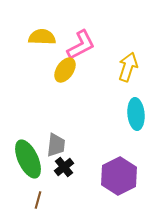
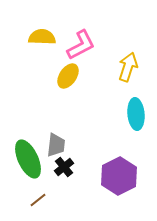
yellow ellipse: moved 3 px right, 6 px down
brown line: rotated 36 degrees clockwise
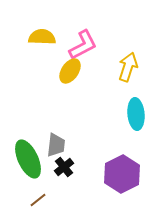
pink L-shape: moved 2 px right
yellow ellipse: moved 2 px right, 5 px up
purple hexagon: moved 3 px right, 2 px up
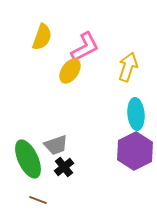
yellow semicircle: rotated 108 degrees clockwise
pink L-shape: moved 2 px right, 2 px down
gray trapezoid: rotated 65 degrees clockwise
purple hexagon: moved 13 px right, 23 px up
brown line: rotated 60 degrees clockwise
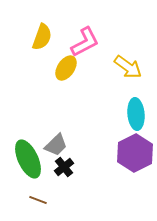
pink L-shape: moved 5 px up
yellow arrow: rotated 108 degrees clockwise
yellow ellipse: moved 4 px left, 3 px up
gray trapezoid: rotated 25 degrees counterclockwise
purple hexagon: moved 2 px down
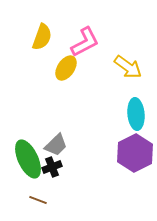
black cross: moved 12 px left; rotated 18 degrees clockwise
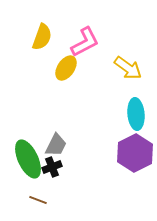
yellow arrow: moved 1 px down
gray trapezoid: rotated 20 degrees counterclockwise
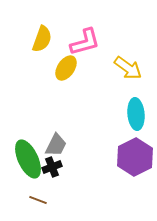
yellow semicircle: moved 2 px down
pink L-shape: rotated 12 degrees clockwise
purple hexagon: moved 4 px down
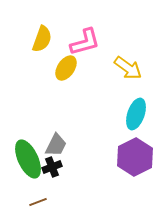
cyan ellipse: rotated 24 degrees clockwise
brown line: moved 2 px down; rotated 42 degrees counterclockwise
